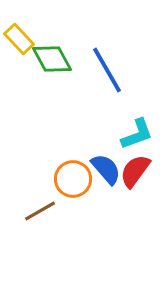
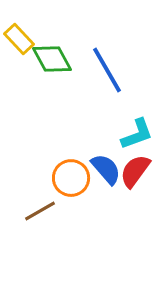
orange circle: moved 2 px left, 1 px up
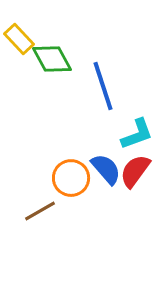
blue line: moved 4 px left, 16 px down; rotated 12 degrees clockwise
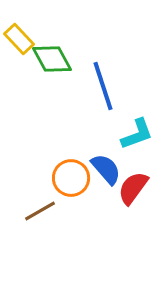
red semicircle: moved 2 px left, 17 px down
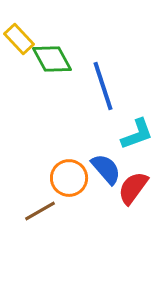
orange circle: moved 2 px left
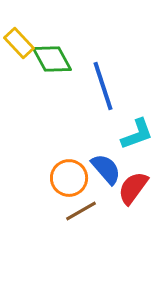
yellow rectangle: moved 4 px down
brown line: moved 41 px right
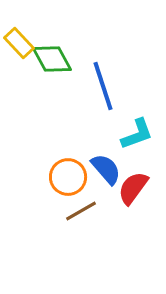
orange circle: moved 1 px left, 1 px up
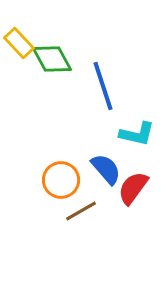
cyan L-shape: rotated 33 degrees clockwise
orange circle: moved 7 px left, 3 px down
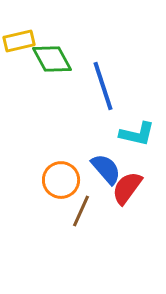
yellow rectangle: moved 2 px up; rotated 60 degrees counterclockwise
red semicircle: moved 6 px left
brown line: rotated 36 degrees counterclockwise
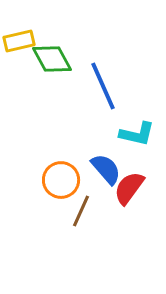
blue line: rotated 6 degrees counterclockwise
red semicircle: moved 2 px right
